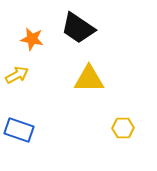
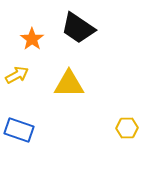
orange star: rotated 25 degrees clockwise
yellow triangle: moved 20 px left, 5 px down
yellow hexagon: moved 4 px right
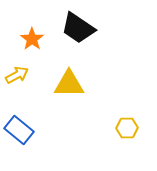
blue rectangle: rotated 20 degrees clockwise
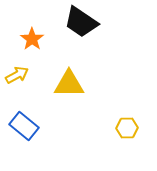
black trapezoid: moved 3 px right, 6 px up
blue rectangle: moved 5 px right, 4 px up
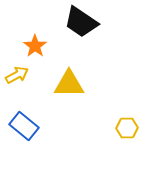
orange star: moved 3 px right, 7 px down
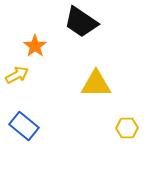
yellow triangle: moved 27 px right
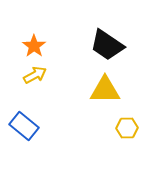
black trapezoid: moved 26 px right, 23 px down
orange star: moved 1 px left
yellow arrow: moved 18 px right
yellow triangle: moved 9 px right, 6 px down
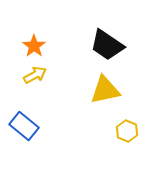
yellow triangle: rotated 12 degrees counterclockwise
yellow hexagon: moved 3 px down; rotated 25 degrees clockwise
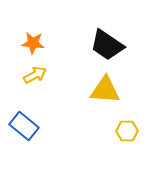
orange star: moved 1 px left, 3 px up; rotated 30 degrees counterclockwise
yellow triangle: rotated 16 degrees clockwise
yellow hexagon: rotated 25 degrees counterclockwise
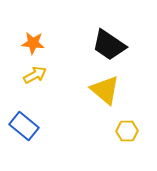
black trapezoid: moved 2 px right
yellow triangle: rotated 36 degrees clockwise
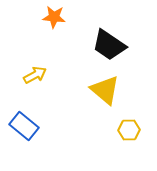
orange star: moved 21 px right, 26 px up
yellow hexagon: moved 2 px right, 1 px up
